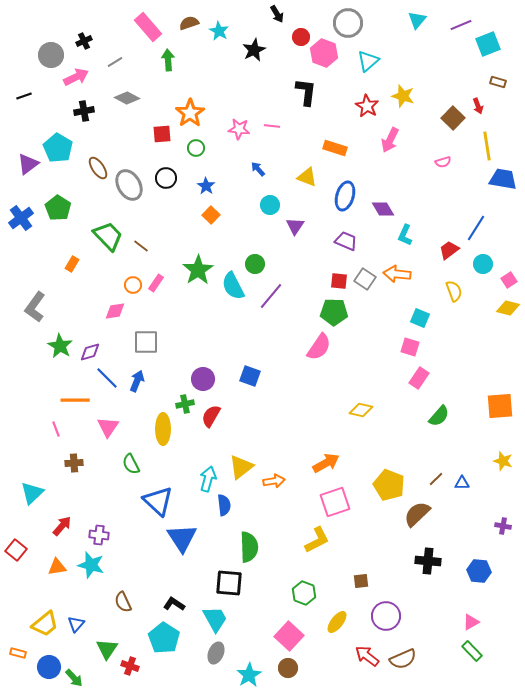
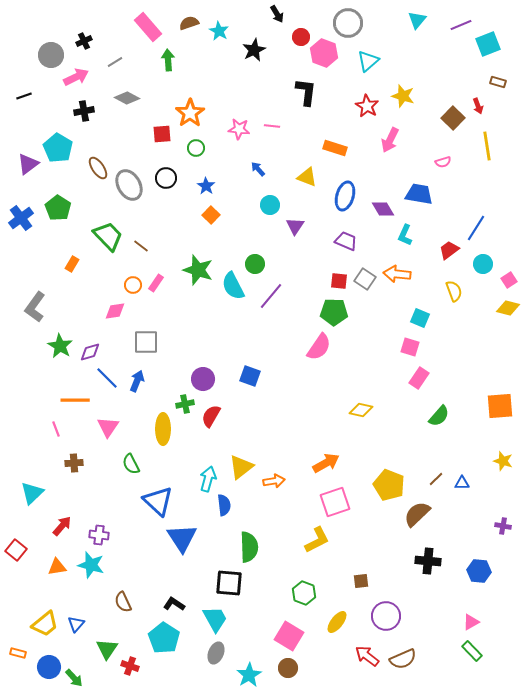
blue trapezoid at (503, 179): moved 84 px left, 15 px down
green star at (198, 270): rotated 20 degrees counterclockwise
pink square at (289, 636): rotated 12 degrees counterclockwise
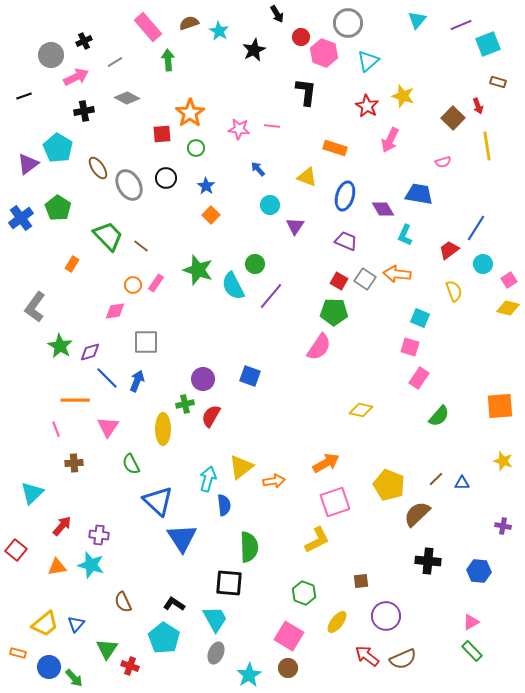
red square at (339, 281): rotated 24 degrees clockwise
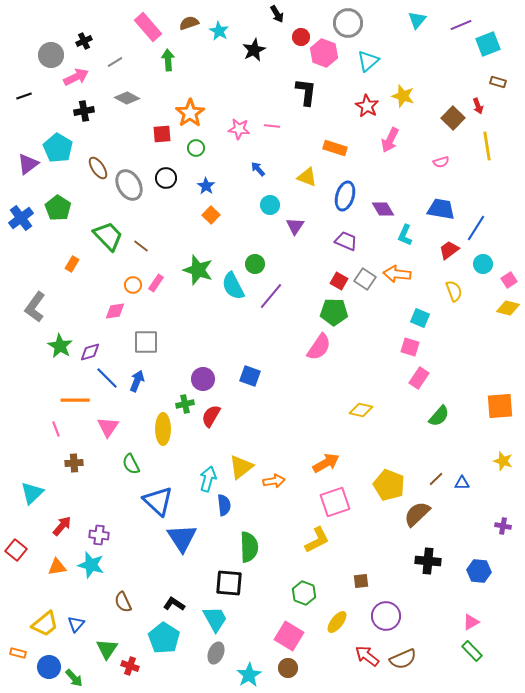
pink semicircle at (443, 162): moved 2 px left
blue trapezoid at (419, 194): moved 22 px right, 15 px down
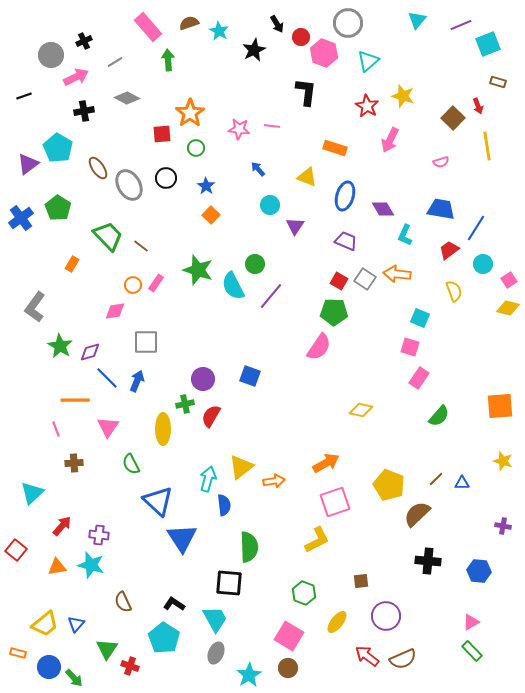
black arrow at (277, 14): moved 10 px down
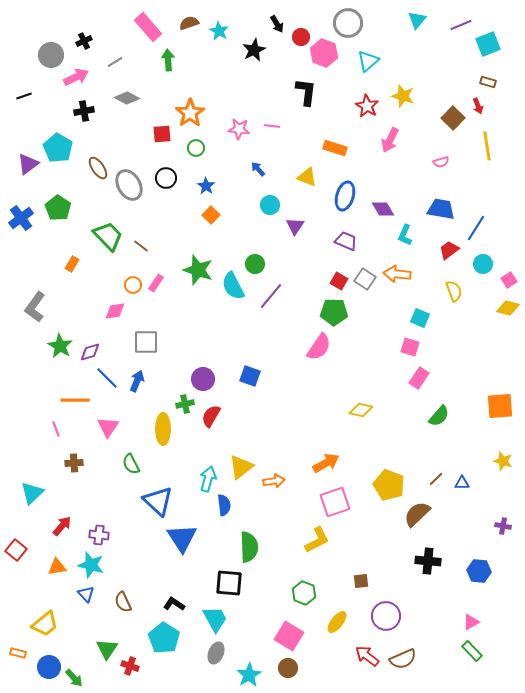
brown rectangle at (498, 82): moved 10 px left
blue triangle at (76, 624): moved 10 px right, 30 px up; rotated 24 degrees counterclockwise
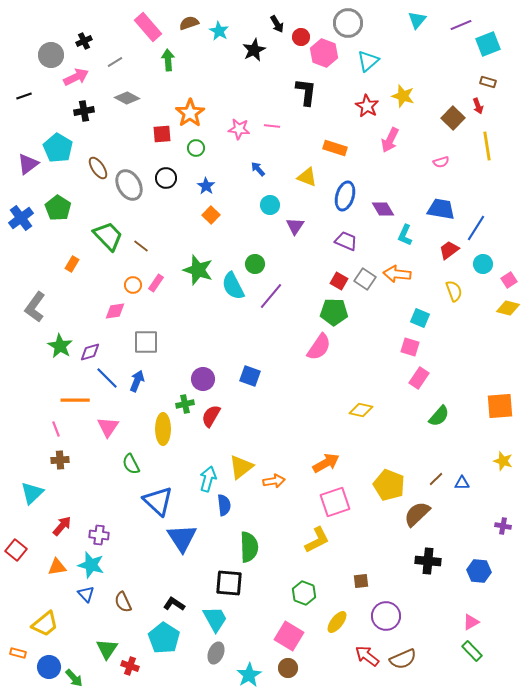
brown cross at (74, 463): moved 14 px left, 3 px up
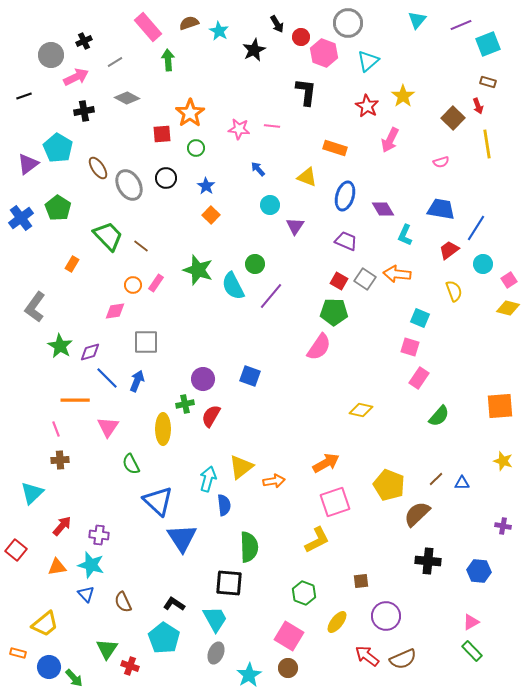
yellow star at (403, 96): rotated 20 degrees clockwise
yellow line at (487, 146): moved 2 px up
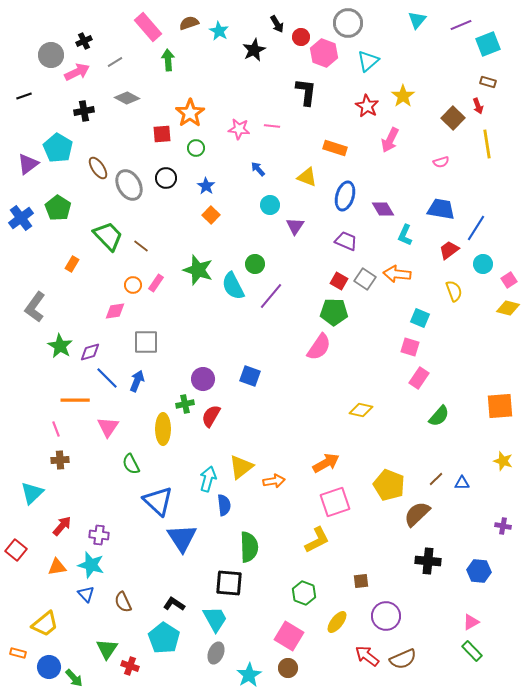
pink arrow at (76, 77): moved 1 px right, 5 px up
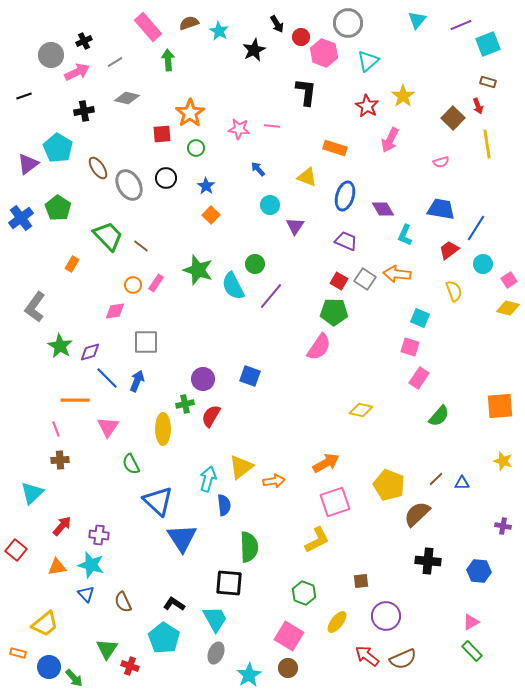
gray diamond at (127, 98): rotated 15 degrees counterclockwise
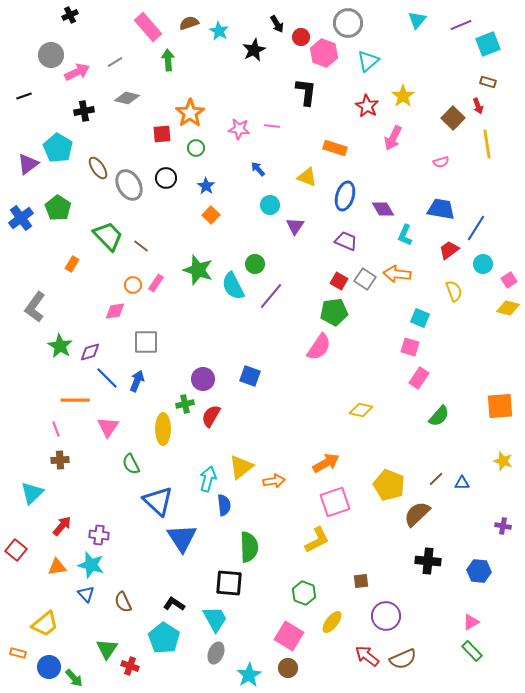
black cross at (84, 41): moved 14 px left, 26 px up
pink arrow at (390, 140): moved 3 px right, 2 px up
green pentagon at (334, 312): rotated 8 degrees counterclockwise
yellow ellipse at (337, 622): moved 5 px left
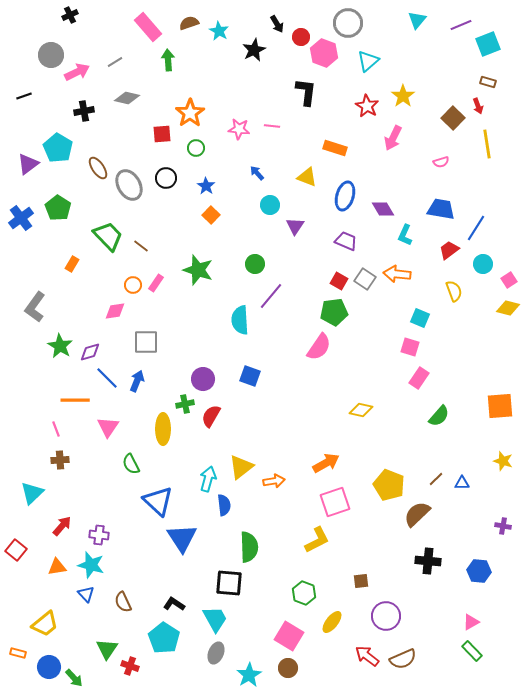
blue arrow at (258, 169): moved 1 px left, 4 px down
cyan semicircle at (233, 286): moved 7 px right, 34 px down; rotated 24 degrees clockwise
